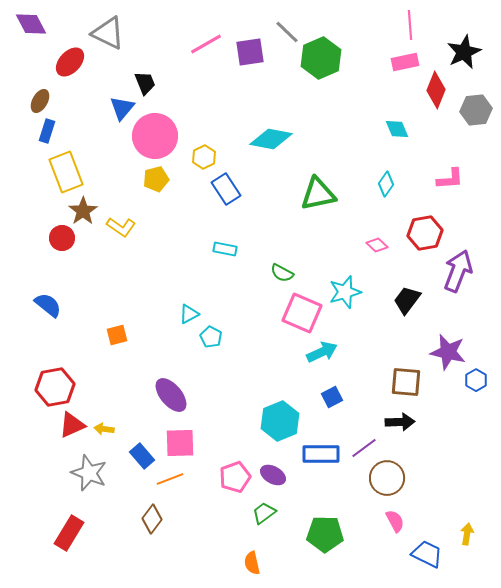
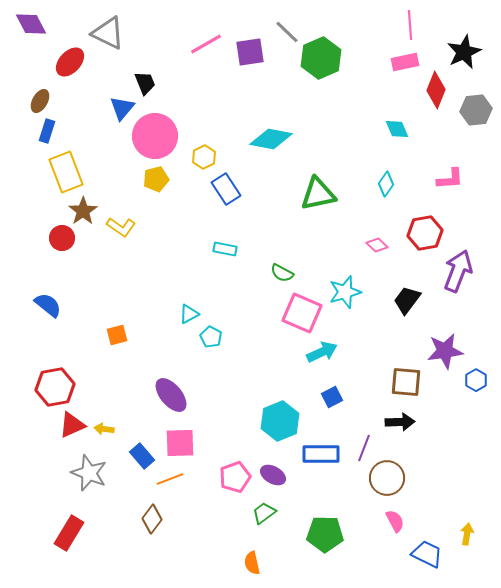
purple star at (448, 352): moved 3 px left, 1 px up; rotated 21 degrees counterclockwise
purple line at (364, 448): rotated 32 degrees counterclockwise
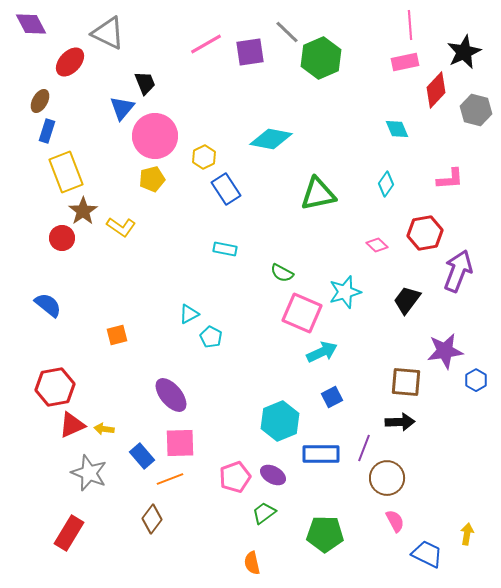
red diamond at (436, 90): rotated 21 degrees clockwise
gray hexagon at (476, 110): rotated 20 degrees clockwise
yellow pentagon at (156, 179): moved 4 px left
